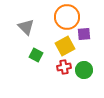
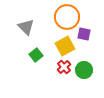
purple square: rotated 16 degrees clockwise
green square: rotated 24 degrees clockwise
red cross: rotated 32 degrees counterclockwise
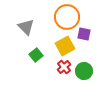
green circle: moved 1 px down
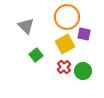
gray triangle: moved 1 px up
yellow square: moved 2 px up
green circle: moved 1 px left
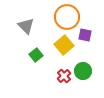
purple square: moved 1 px right, 1 px down
yellow square: moved 1 px left, 1 px down; rotated 12 degrees counterclockwise
red cross: moved 9 px down
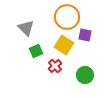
gray triangle: moved 2 px down
yellow square: rotated 18 degrees counterclockwise
green square: moved 4 px up; rotated 16 degrees clockwise
green circle: moved 2 px right, 4 px down
red cross: moved 9 px left, 10 px up
